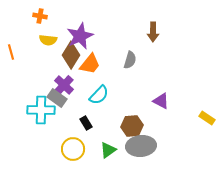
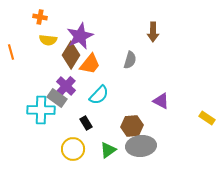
orange cross: moved 1 px down
purple cross: moved 2 px right, 1 px down
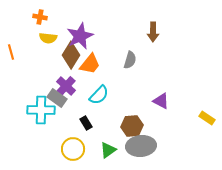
yellow semicircle: moved 2 px up
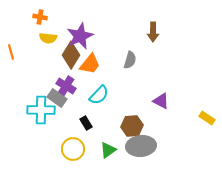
purple cross: rotated 12 degrees counterclockwise
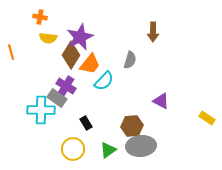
purple star: moved 1 px down
cyan semicircle: moved 5 px right, 14 px up
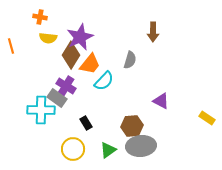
orange line: moved 6 px up
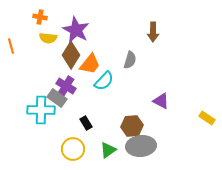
purple star: moved 4 px left, 7 px up; rotated 20 degrees counterclockwise
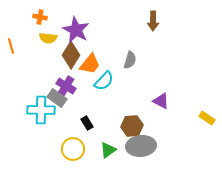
brown arrow: moved 11 px up
black rectangle: moved 1 px right
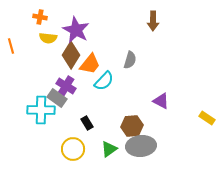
green triangle: moved 1 px right, 1 px up
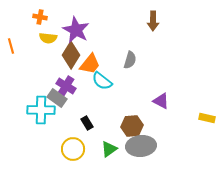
cyan semicircle: moved 2 px left; rotated 85 degrees clockwise
yellow rectangle: rotated 21 degrees counterclockwise
